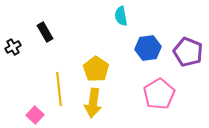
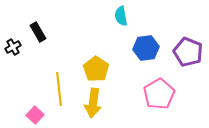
black rectangle: moved 7 px left
blue hexagon: moved 2 px left
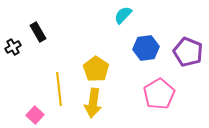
cyan semicircle: moved 2 px right, 1 px up; rotated 54 degrees clockwise
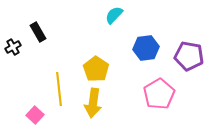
cyan semicircle: moved 9 px left
purple pentagon: moved 1 px right, 4 px down; rotated 12 degrees counterclockwise
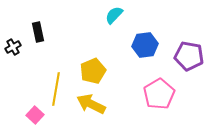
black rectangle: rotated 18 degrees clockwise
blue hexagon: moved 1 px left, 3 px up
yellow pentagon: moved 3 px left, 2 px down; rotated 15 degrees clockwise
yellow line: moved 3 px left; rotated 16 degrees clockwise
yellow arrow: moved 2 px left, 1 px down; rotated 108 degrees clockwise
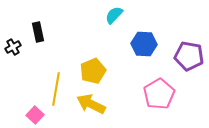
blue hexagon: moved 1 px left, 1 px up; rotated 10 degrees clockwise
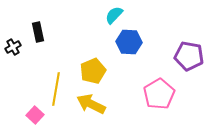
blue hexagon: moved 15 px left, 2 px up
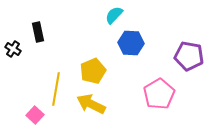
blue hexagon: moved 2 px right, 1 px down
black cross: moved 2 px down; rotated 28 degrees counterclockwise
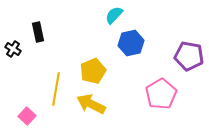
blue hexagon: rotated 15 degrees counterclockwise
pink pentagon: moved 2 px right
pink square: moved 8 px left, 1 px down
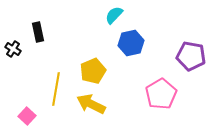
purple pentagon: moved 2 px right
